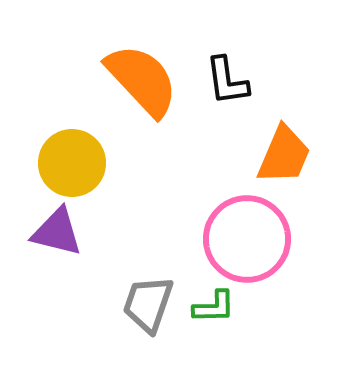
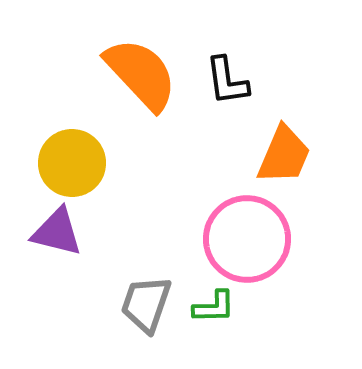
orange semicircle: moved 1 px left, 6 px up
gray trapezoid: moved 2 px left
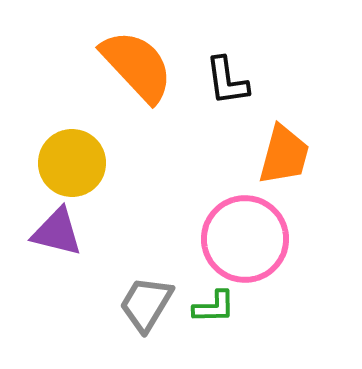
orange semicircle: moved 4 px left, 8 px up
orange trapezoid: rotated 8 degrees counterclockwise
pink circle: moved 2 px left
gray trapezoid: rotated 12 degrees clockwise
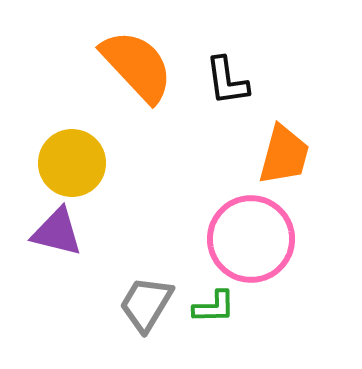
pink circle: moved 6 px right
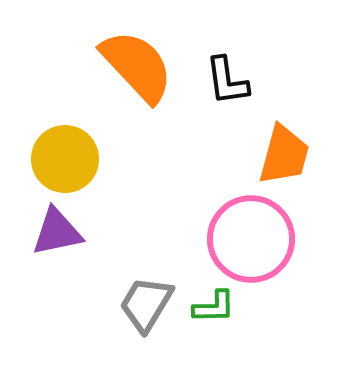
yellow circle: moved 7 px left, 4 px up
purple triangle: rotated 26 degrees counterclockwise
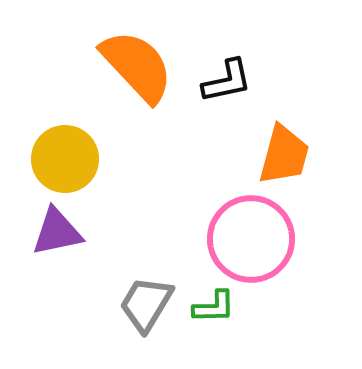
black L-shape: rotated 94 degrees counterclockwise
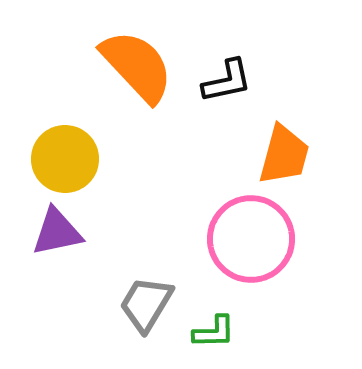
green L-shape: moved 25 px down
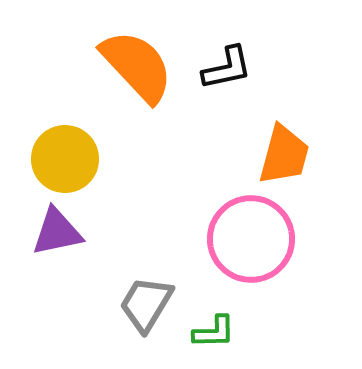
black L-shape: moved 13 px up
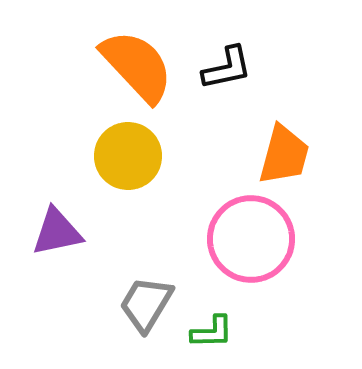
yellow circle: moved 63 px right, 3 px up
green L-shape: moved 2 px left
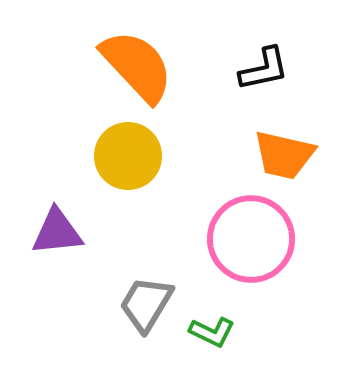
black L-shape: moved 37 px right, 1 px down
orange trapezoid: rotated 88 degrees clockwise
purple triangle: rotated 6 degrees clockwise
green L-shape: rotated 27 degrees clockwise
